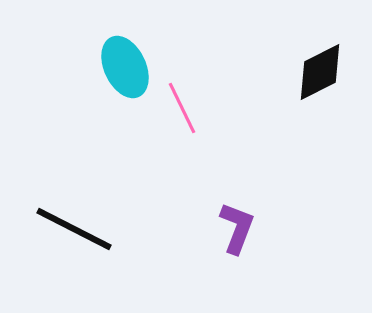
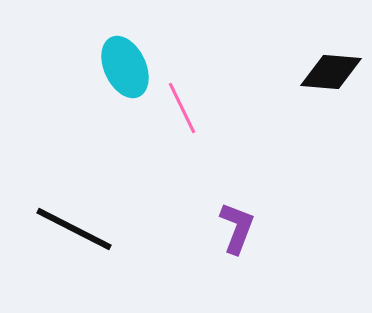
black diamond: moved 11 px right; rotated 32 degrees clockwise
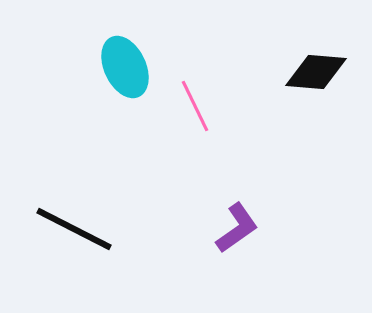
black diamond: moved 15 px left
pink line: moved 13 px right, 2 px up
purple L-shape: rotated 34 degrees clockwise
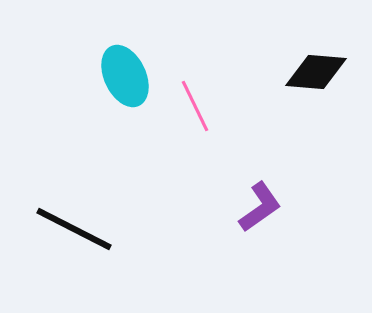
cyan ellipse: moved 9 px down
purple L-shape: moved 23 px right, 21 px up
